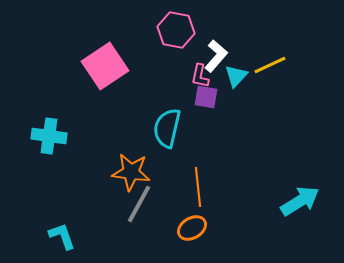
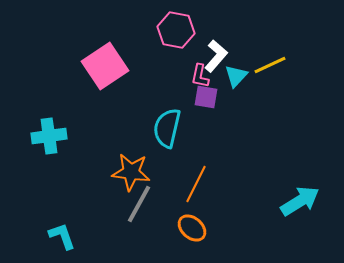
cyan cross: rotated 16 degrees counterclockwise
orange line: moved 2 px left, 3 px up; rotated 33 degrees clockwise
orange ellipse: rotated 72 degrees clockwise
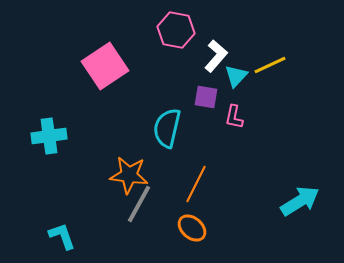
pink L-shape: moved 34 px right, 41 px down
orange star: moved 2 px left, 3 px down
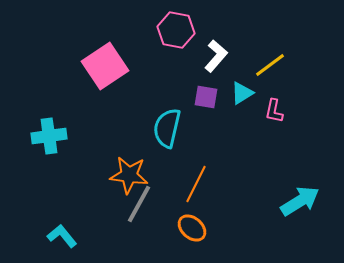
yellow line: rotated 12 degrees counterclockwise
cyan triangle: moved 6 px right, 17 px down; rotated 15 degrees clockwise
pink L-shape: moved 40 px right, 6 px up
cyan L-shape: rotated 20 degrees counterclockwise
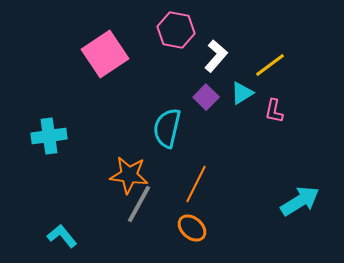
pink square: moved 12 px up
purple square: rotated 35 degrees clockwise
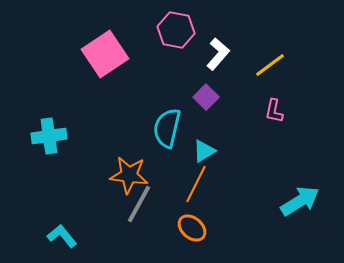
white L-shape: moved 2 px right, 2 px up
cyan triangle: moved 38 px left, 58 px down
